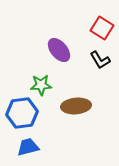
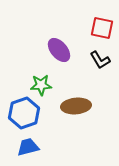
red square: rotated 20 degrees counterclockwise
blue hexagon: moved 2 px right; rotated 12 degrees counterclockwise
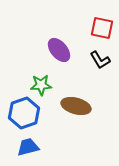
brown ellipse: rotated 20 degrees clockwise
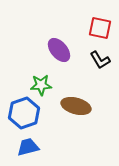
red square: moved 2 px left
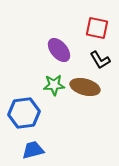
red square: moved 3 px left
green star: moved 13 px right
brown ellipse: moved 9 px right, 19 px up
blue hexagon: rotated 12 degrees clockwise
blue trapezoid: moved 5 px right, 3 px down
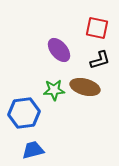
black L-shape: rotated 75 degrees counterclockwise
green star: moved 5 px down
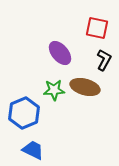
purple ellipse: moved 1 px right, 3 px down
black L-shape: moved 4 px right; rotated 45 degrees counterclockwise
blue hexagon: rotated 16 degrees counterclockwise
blue trapezoid: rotated 40 degrees clockwise
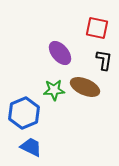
black L-shape: rotated 20 degrees counterclockwise
brown ellipse: rotated 8 degrees clockwise
blue trapezoid: moved 2 px left, 3 px up
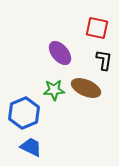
brown ellipse: moved 1 px right, 1 px down
